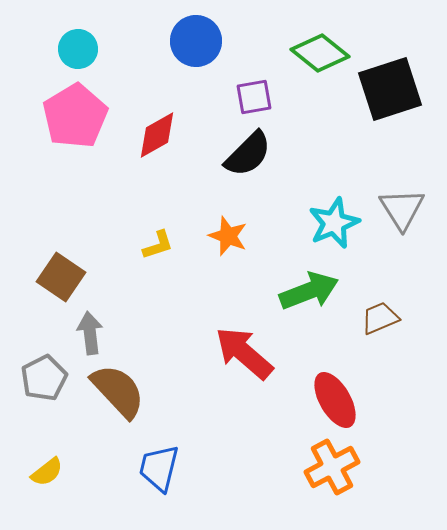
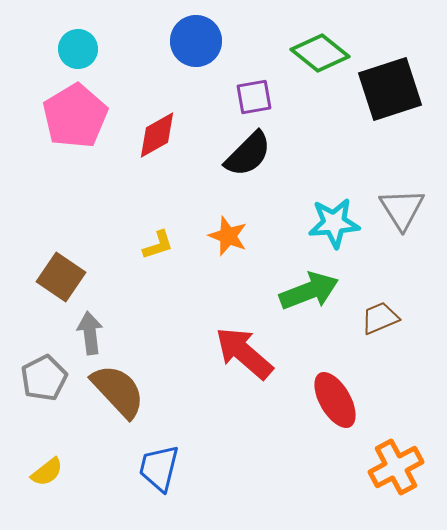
cyan star: rotated 18 degrees clockwise
orange cross: moved 64 px right
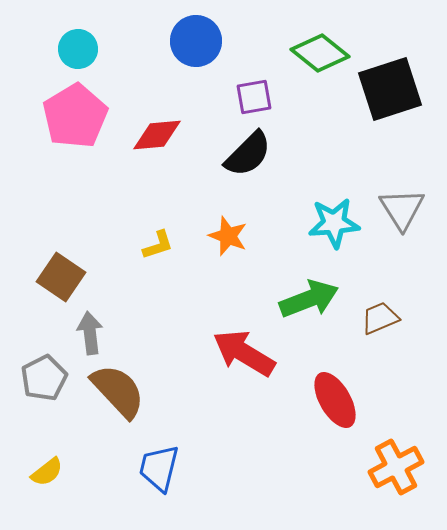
red diamond: rotated 24 degrees clockwise
green arrow: moved 8 px down
red arrow: rotated 10 degrees counterclockwise
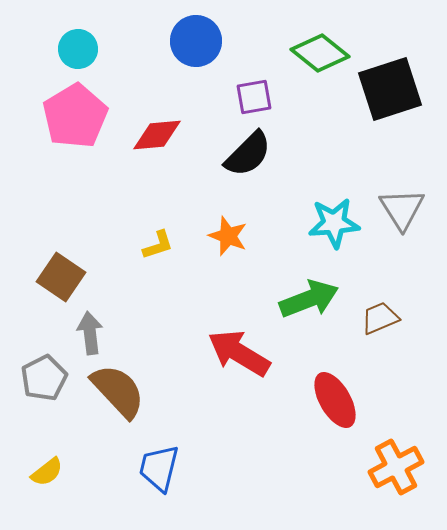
red arrow: moved 5 px left
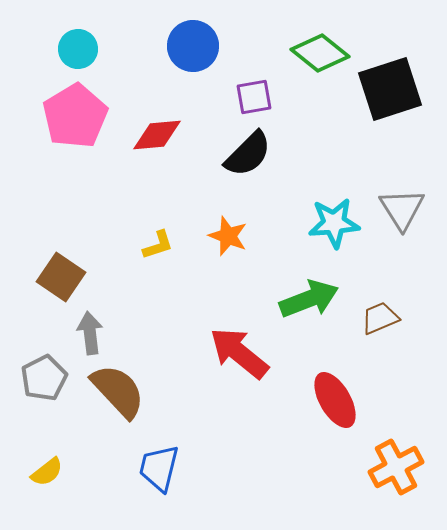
blue circle: moved 3 px left, 5 px down
red arrow: rotated 8 degrees clockwise
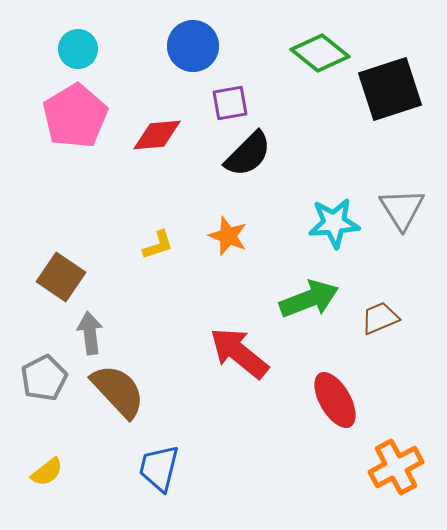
purple square: moved 24 px left, 6 px down
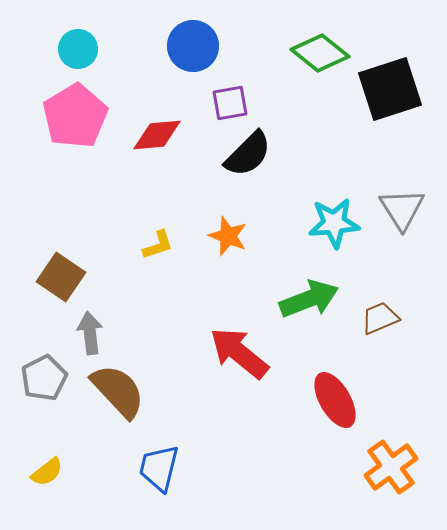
orange cross: moved 5 px left; rotated 8 degrees counterclockwise
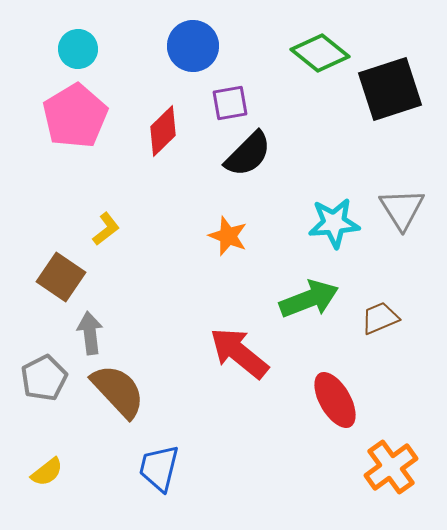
red diamond: moved 6 px right, 4 px up; rotated 39 degrees counterclockwise
yellow L-shape: moved 52 px left, 16 px up; rotated 20 degrees counterclockwise
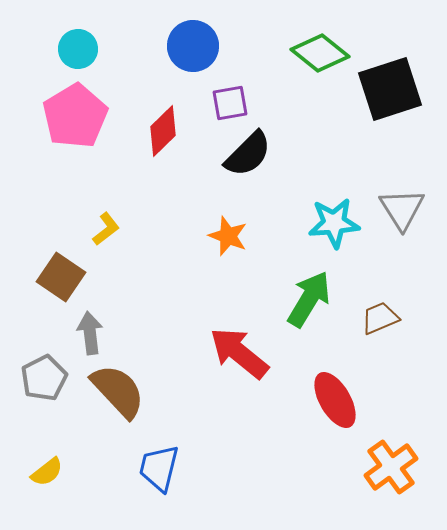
green arrow: rotated 38 degrees counterclockwise
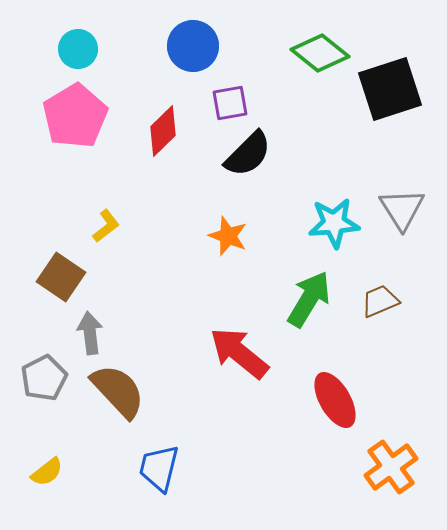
yellow L-shape: moved 3 px up
brown trapezoid: moved 17 px up
